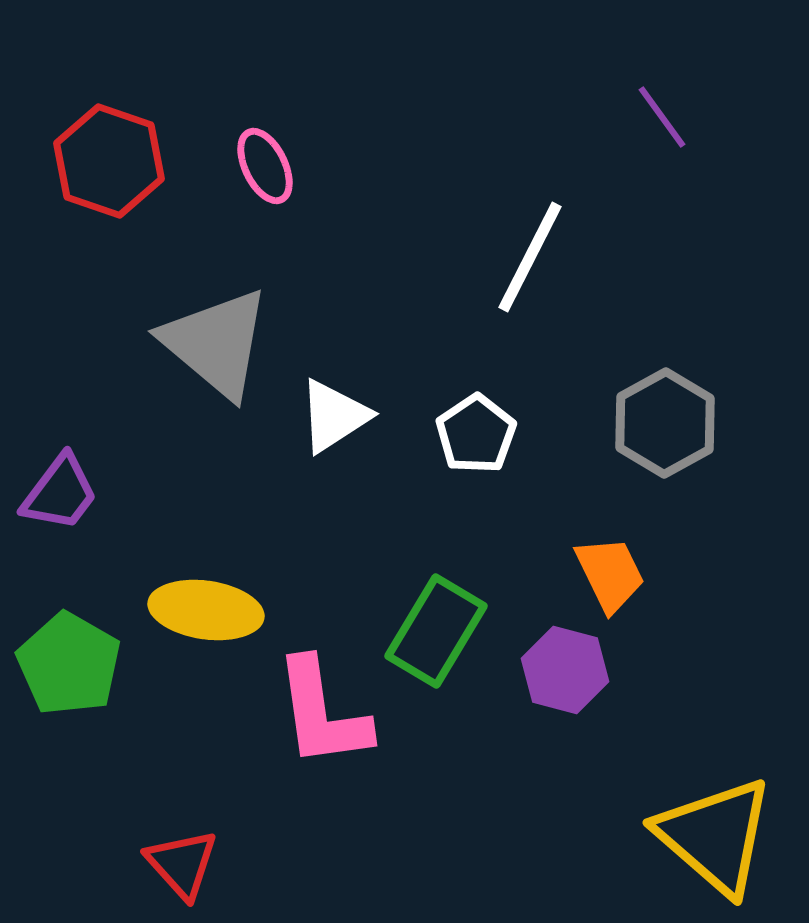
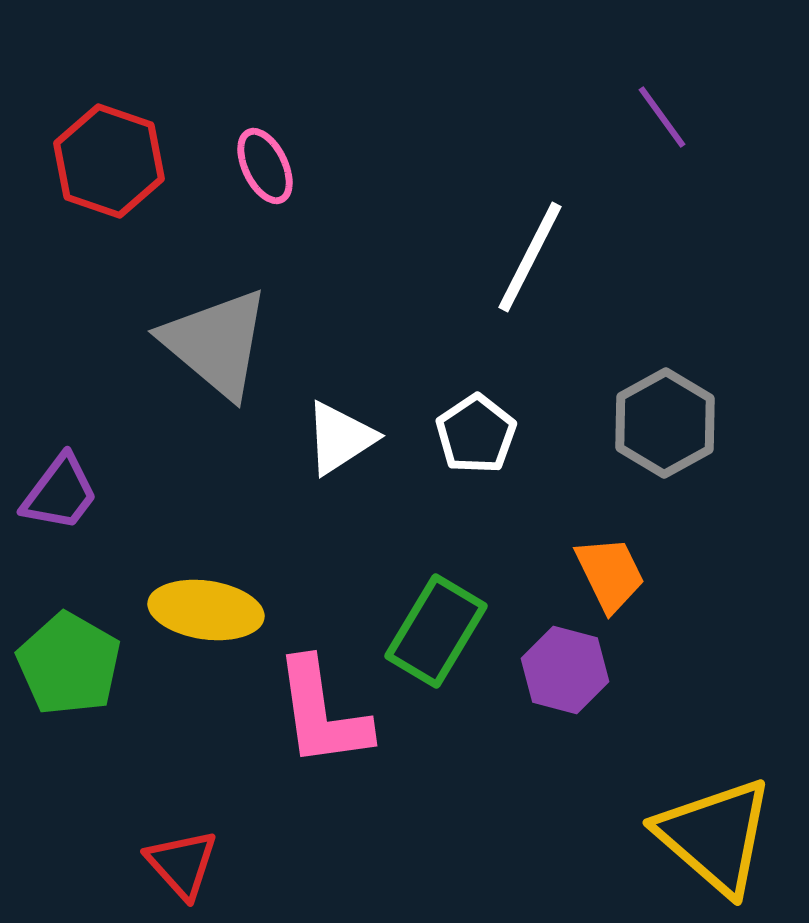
white triangle: moved 6 px right, 22 px down
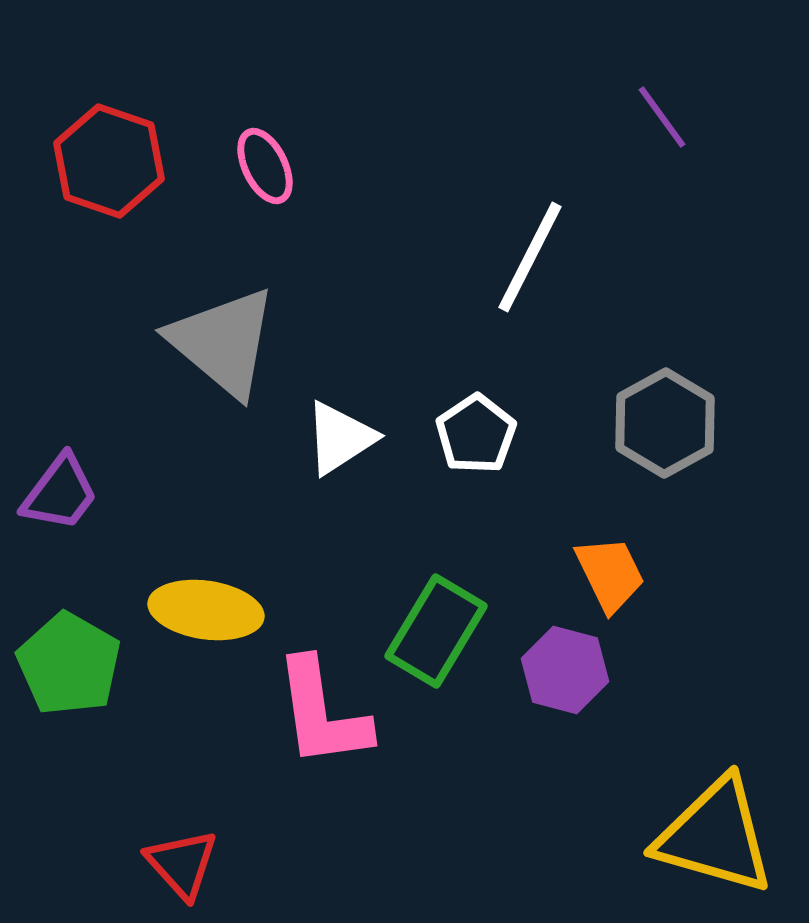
gray triangle: moved 7 px right, 1 px up
yellow triangle: rotated 25 degrees counterclockwise
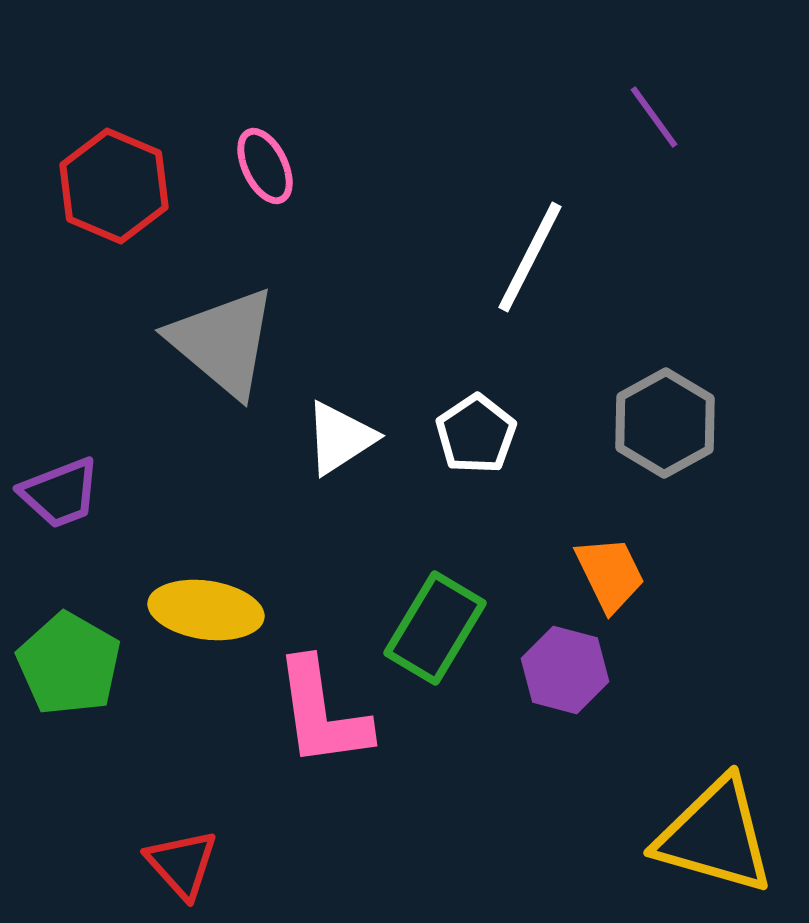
purple line: moved 8 px left
red hexagon: moved 5 px right, 25 px down; rotated 4 degrees clockwise
purple trapezoid: rotated 32 degrees clockwise
green rectangle: moved 1 px left, 3 px up
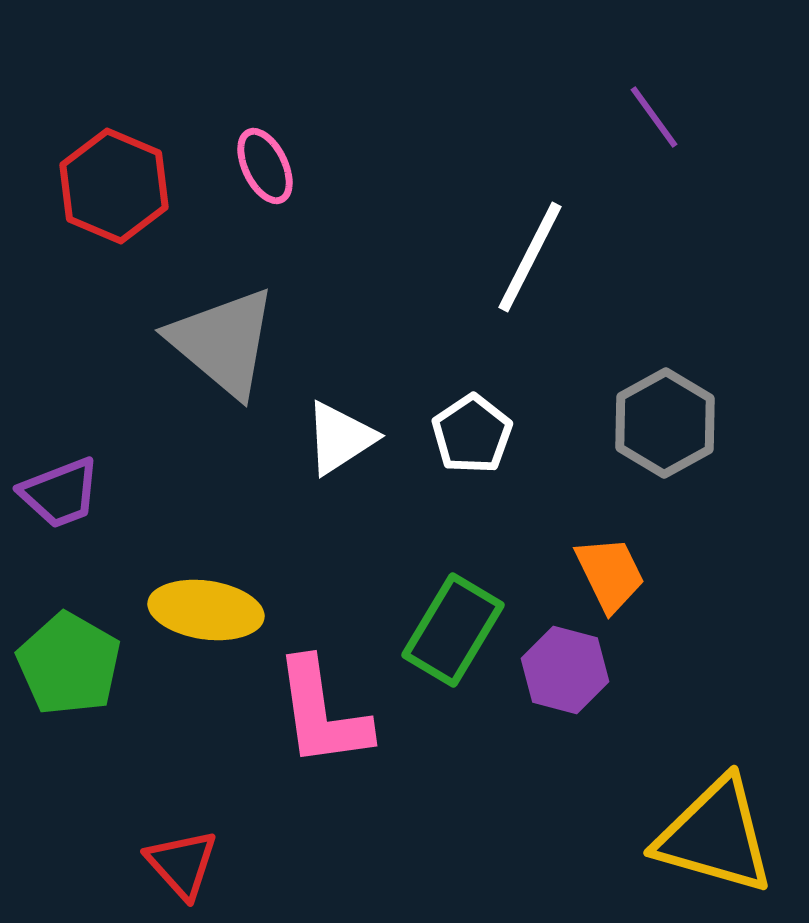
white pentagon: moved 4 px left
green rectangle: moved 18 px right, 2 px down
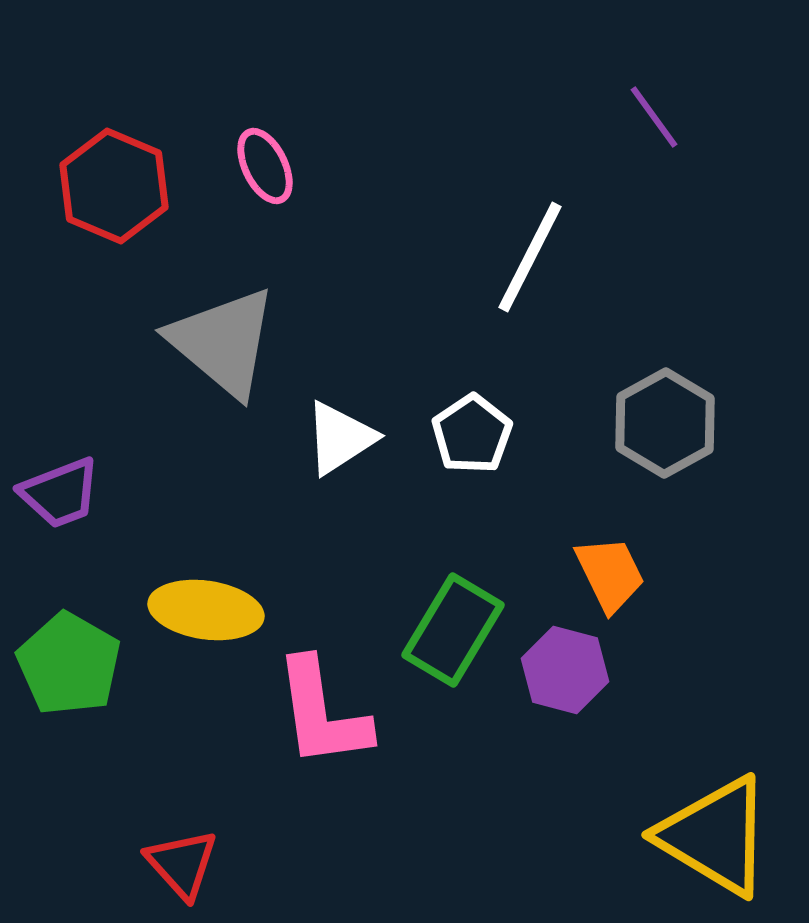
yellow triangle: rotated 15 degrees clockwise
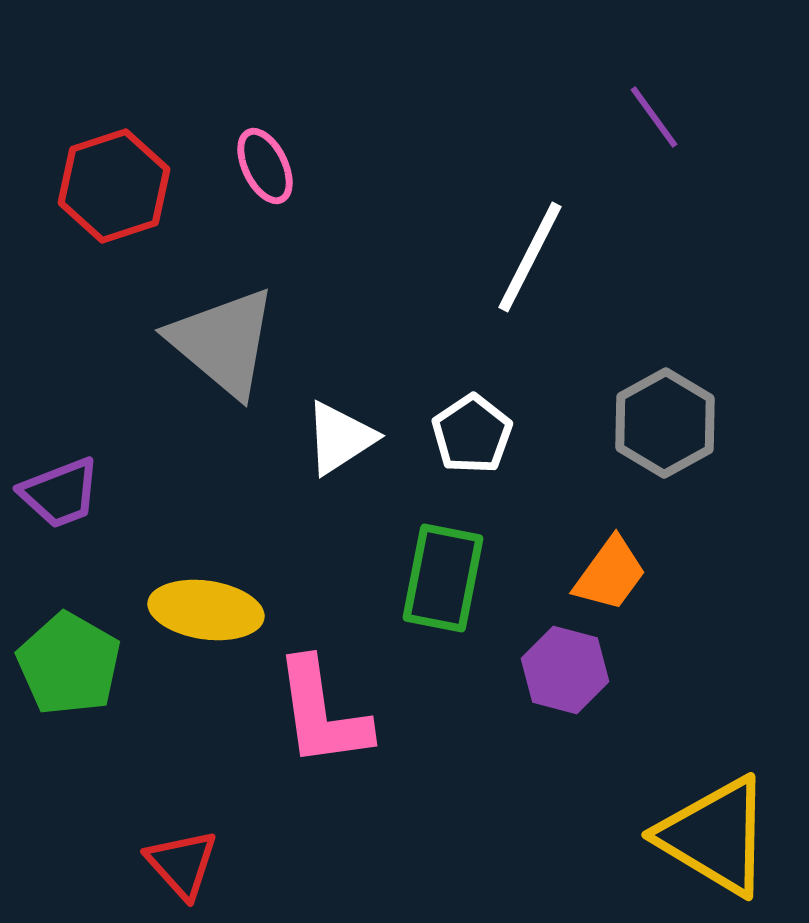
red hexagon: rotated 19 degrees clockwise
orange trapezoid: rotated 62 degrees clockwise
green rectangle: moved 10 px left, 52 px up; rotated 20 degrees counterclockwise
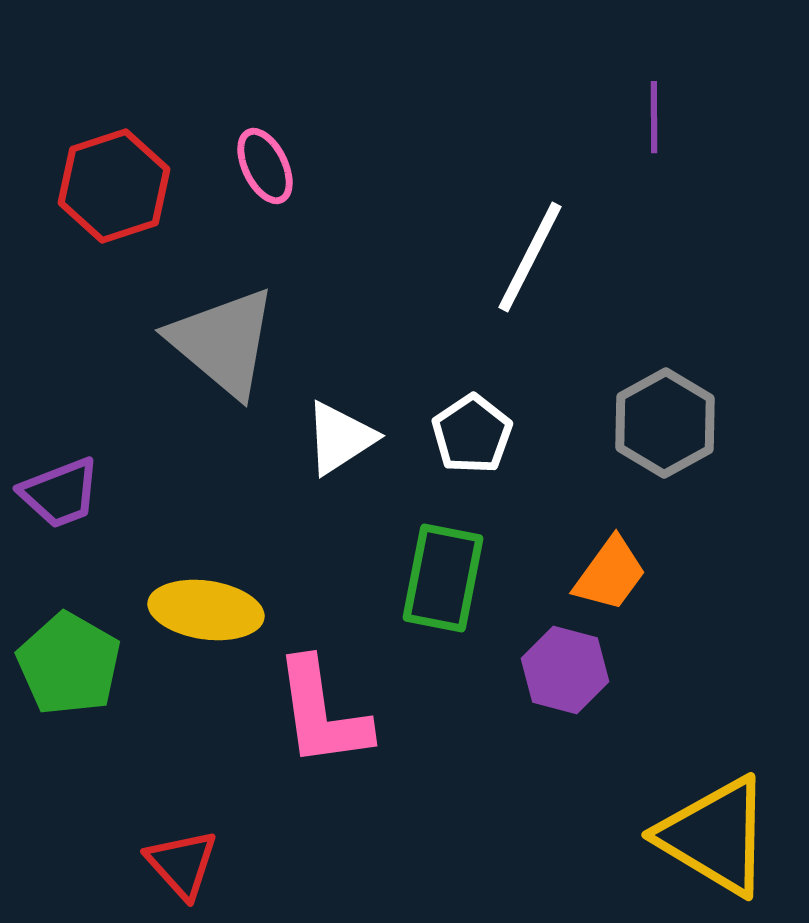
purple line: rotated 36 degrees clockwise
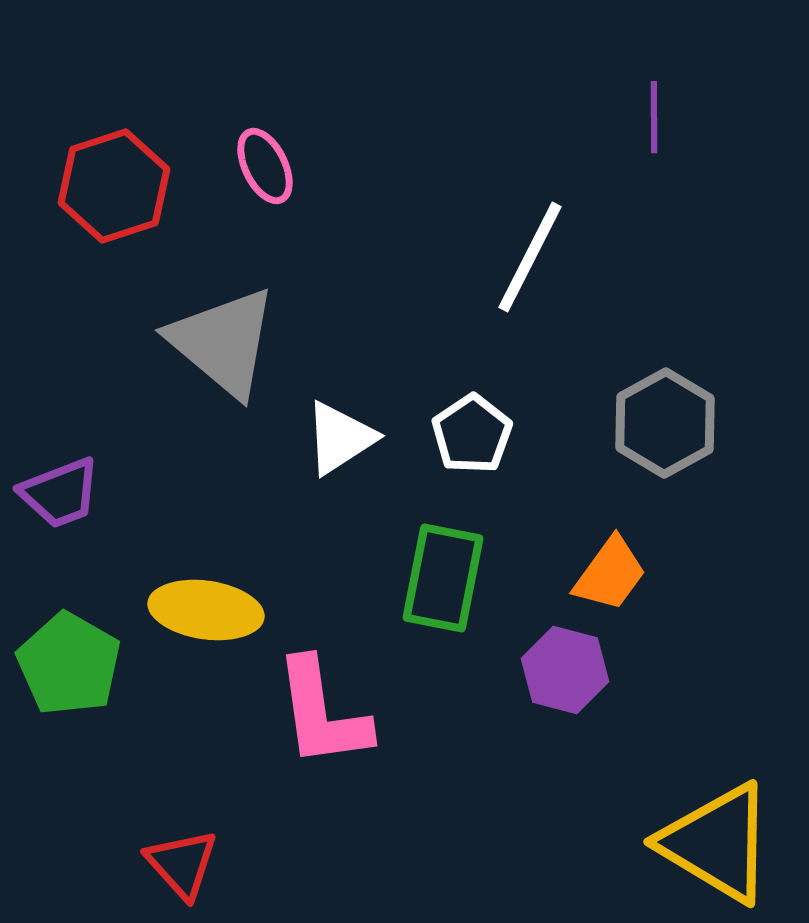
yellow triangle: moved 2 px right, 7 px down
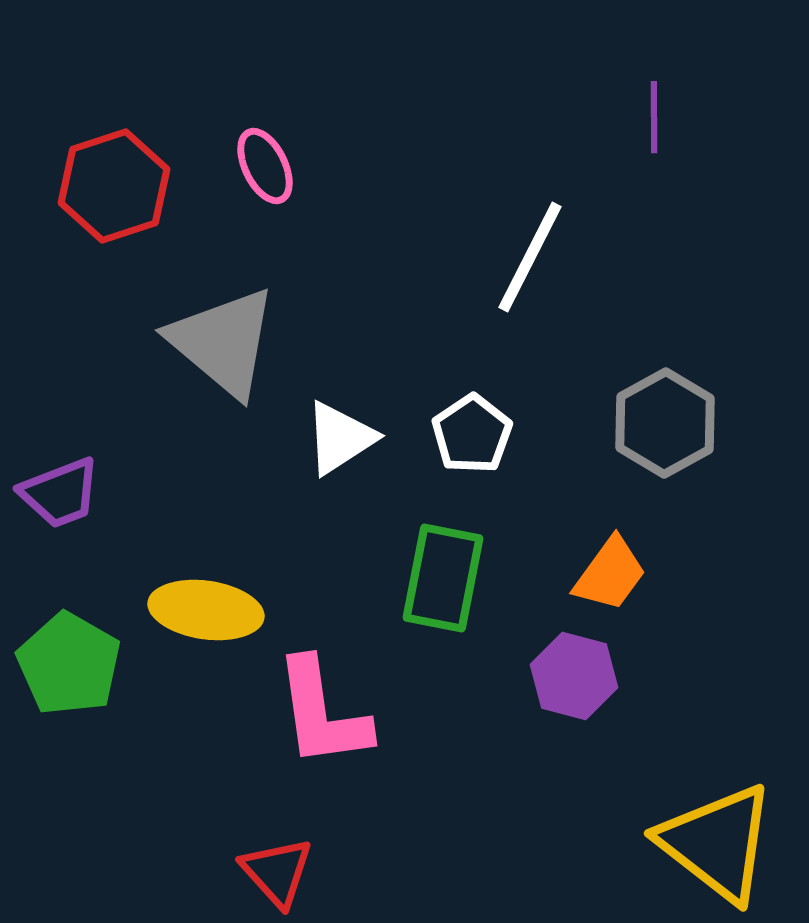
purple hexagon: moved 9 px right, 6 px down
yellow triangle: rotated 7 degrees clockwise
red triangle: moved 95 px right, 8 px down
